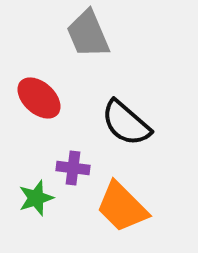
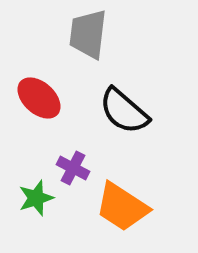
gray trapezoid: rotated 30 degrees clockwise
black semicircle: moved 2 px left, 12 px up
purple cross: rotated 20 degrees clockwise
orange trapezoid: rotated 12 degrees counterclockwise
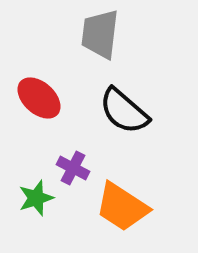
gray trapezoid: moved 12 px right
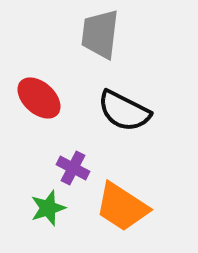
black semicircle: rotated 14 degrees counterclockwise
green star: moved 12 px right, 10 px down
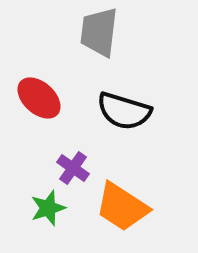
gray trapezoid: moved 1 px left, 2 px up
black semicircle: rotated 10 degrees counterclockwise
purple cross: rotated 8 degrees clockwise
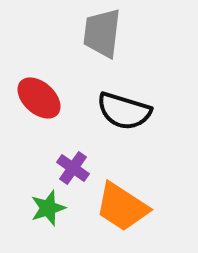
gray trapezoid: moved 3 px right, 1 px down
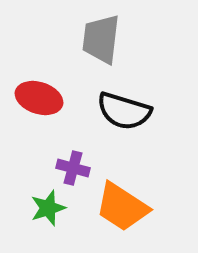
gray trapezoid: moved 1 px left, 6 px down
red ellipse: rotated 24 degrees counterclockwise
purple cross: rotated 20 degrees counterclockwise
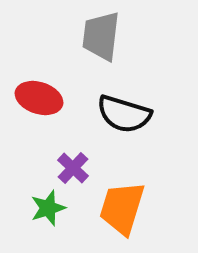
gray trapezoid: moved 3 px up
black semicircle: moved 3 px down
purple cross: rotated 28 degrees clockwise
orange trapezoid: moved 1 px down; rotated 74 degrees clockwise
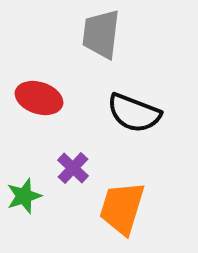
gray trapezoid: moved 2 px up
black semicircle: moved 10 px right, 1 px up; rotated 4 degrees clockwise
green star: moved 24 px left, 12 px up
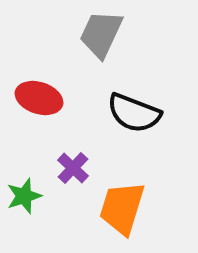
gray trapezoid: rotated 18 degrees clockwise
